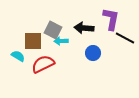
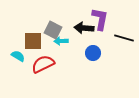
purple L-shape: moved 11 px left
black line: moved 1 px left; rotated 12 degrees counterclockwise
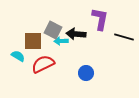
black arrow: moved 8 px left, 6 px down
black line: moved 1 px up
blue circle: moved 7 px left, 20 px down
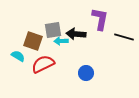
gray square: rotated 36 degrees counterclockwise
brown square: rotated 18 degrees clockwise
